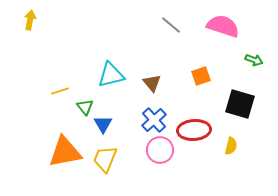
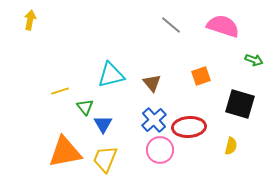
red ellipse: moved 5 px left, 3 px up
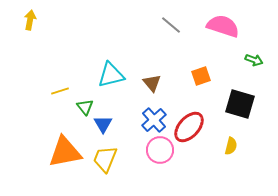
red ellipse: rotated 44 degrees counterclockwise
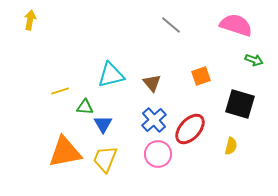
pink semicircle: moved 13 px right, 1 px up
green triangle: rotated 48 degrees counterclockwise
red ellipse: moved 1 px right, 2 px down
pink circle: moved 2 px left, 4 px down
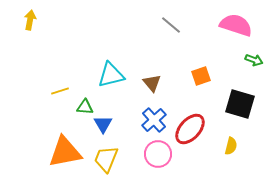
yellow trapezoid: moved 1 px right
